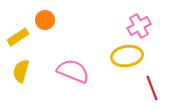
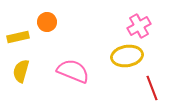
orange circle: moved 2 px right, 2 px down
yellow rectangle: rotated 20 degrees clockwise
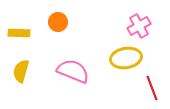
orange circle: moved 11 px right
yellow rectangle: moved 1 px right, 4 px up; rotated 15 degrees clockwise
yellow ellipse: moved 1 px left, 2 px down
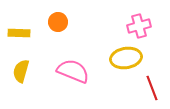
pink cross: rotated 15 degrees clockwise
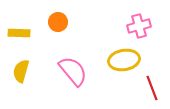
yellow ellipse: moved 2 px left, 2 px down
pink semicircle: rotated 28 degrees clockwise
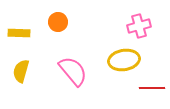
red line: rotated 70 degrees counterclockwise
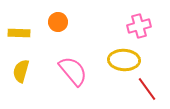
yellow ellipse: rotated 12 degrees clockwise
red line: moved 5 px left, 1 px down; rotated 55 degrees clockwise
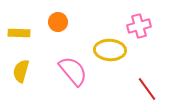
yellow ellipse: moved 14 px left, 10 px up
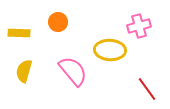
yellow semicircle: moved 3 px right
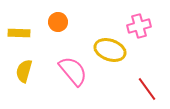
yellow ellipse: rotated 16 degrees clockwise
